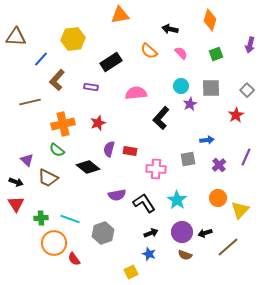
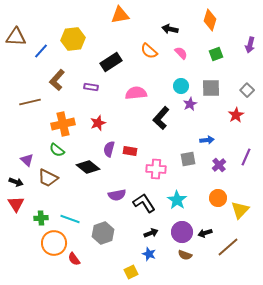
blue line at (41, 59): moved 8 px up
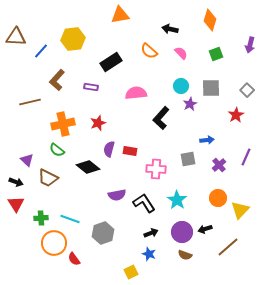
black arrow at (205, 233): moved 4 px up
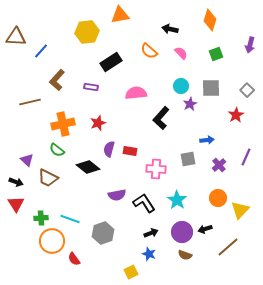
yellow hexagon at (73, 39): moved 14 px right, 7 px up
orange circle at (54, 243): moved 2 px left, 2 px up
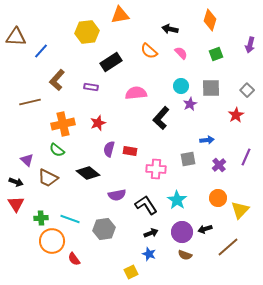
black diamond at (88, 167): moved 6 px down
black L-shape at (144, 203): moved 2 px right, 2 px down
gray hexagon at (103, 233): moved 1 px right, 4 px up; rotated 10 degrees clockwise
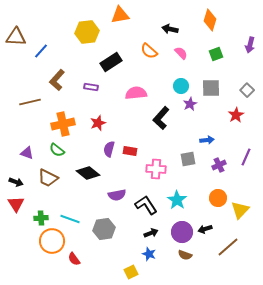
purple triangle at (27, 160): moved 7 px up; rotated 24 degrees counterclockwise
purple cross at (219, 165): rotated 16 degrees clockwise
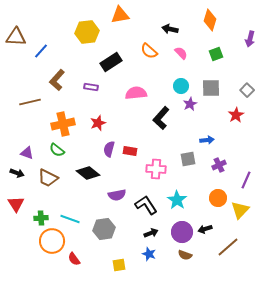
purple arrow at (250, 45): moved 6 px up
purple line at (246, 157): moved 23 px down
black arrow at (16, 182): moved 1 px right, 9 px up
yellow square at (131, 272): moved 12 px left, 7 px up; rotated 16 degrees clockwise
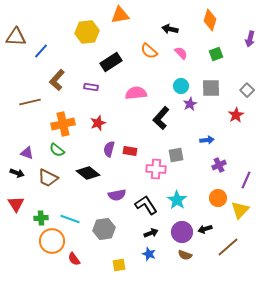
gray square at (188, 159): moved 12 px left, 4 px up
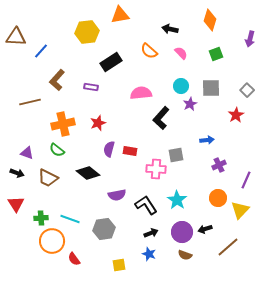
pink semicircle at (136, 93): moved 5 px right
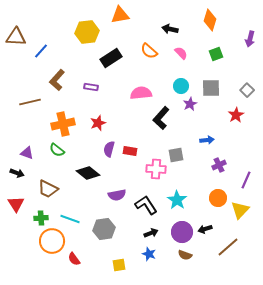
black rectangle at (111, 62): moved 4 px up
brown trapezoid at (48, 178): moved 11 px down
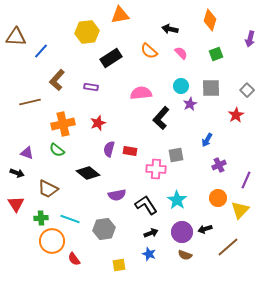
blue arrow at (207, 140): rotated 128 degrees clockwise
